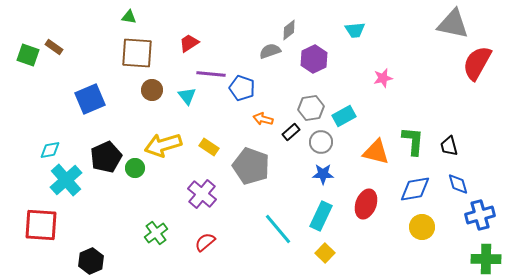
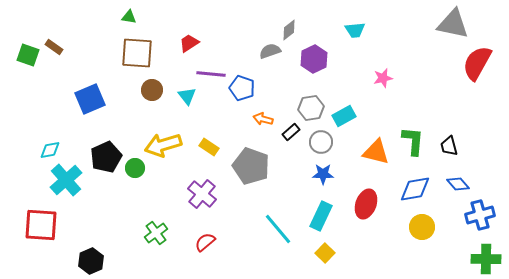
blue diamond at (458, 184): rotated 25 degrees counterclockwise
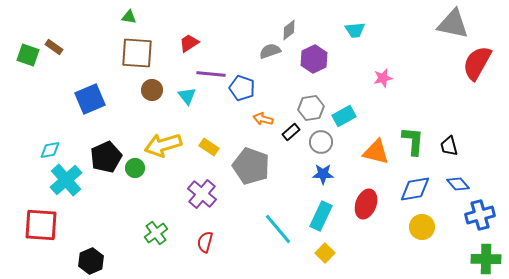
red semicircle at (205, 242): rotated 35 degrees counterclockwise
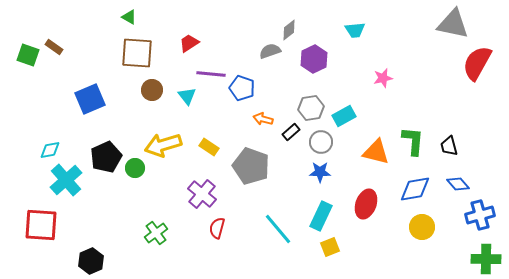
green triangle at (129, 17): rotated 21 degrees clockwise
blue star at (323, 174): moved 3 px left, 2 px up
red semicircle at (205, 242): moved 12 px right, 14 px up
yellow square at (325, 253): moved 5 px right, 6 px up; rotated 24 degrees clockwise
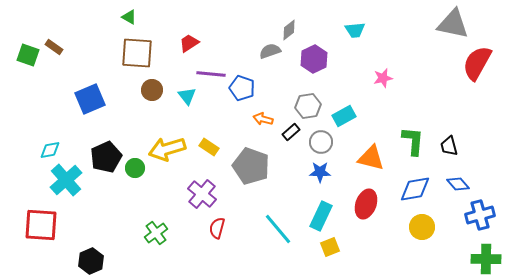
gray hexagon at (311, 108): moved 3 px left, 2 px up
yellow arrow at (163, 145): moved 4 px right, 4 px down
orange triangle at (376, 152): moved 5 px left, 6 px down
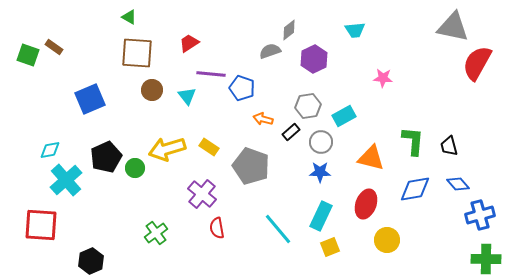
gray triangle at (453, 24): moved 3 px down
pink star at (383, 78): rotated 18 degrees clockwise
yellow circle at (422, 227): moved 35 px left, 13 px down
red semicircle at (217, 228): rotated 25 degrees counterclockwise
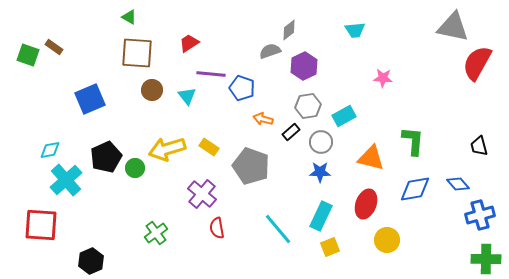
purple hexagon at (314, 59): moved 10 px left, 7 px down
black trapezoid at (449, 146): moved 30 px right
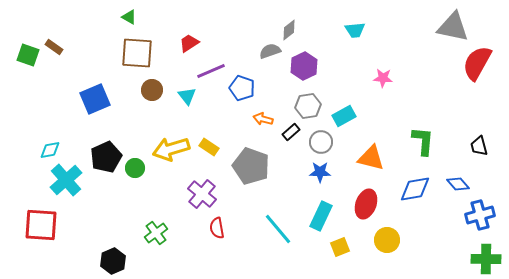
purple line at (211, 74): moved 3 px up; rotated 28 degrees counterclockwise
blue square at (90, 99): moved 5 px right
green L-shape at (413, 141): moved 10 px right
yellow arrow at (167, 149): moved 4 px right
yellow square at (330, 247): moved 10 px right
black hexagon at (91, 261): moved 22 px right
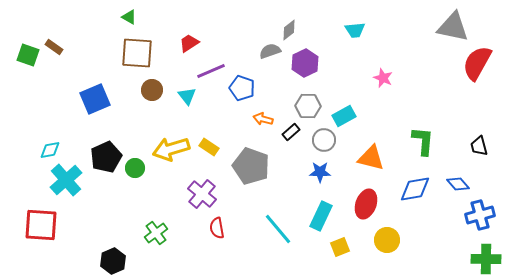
purple hexagon at (304, 66): moved 1 px right, 3 px up
pink star at (383, 78): rotated 18 degrees clockwise
gray hexagon at (308, 106): rotated 10 degrees clockwise
gray circle at (321, 142): moved 3 px right, 2 px up
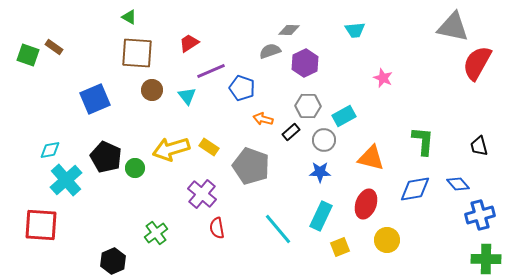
gray diamond at (289, 30): rotated 40 degrees clockwise
black pentagon at (106, 157): rotated 24 degrees counterclockwise
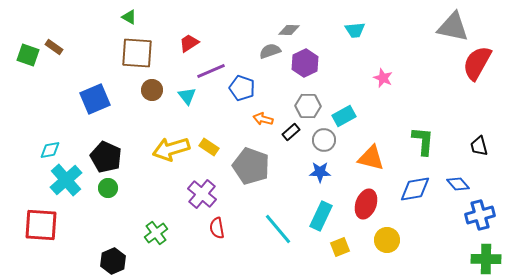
green circle at (135, 168): moved 27 px left, 20 px down
